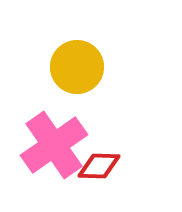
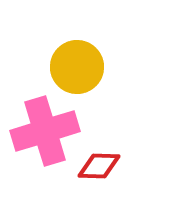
pink cross: moved 9 px left, 14 px up; rotated 18 degrees clockwise
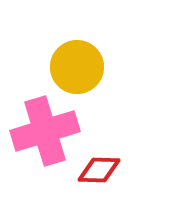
red diamond: moved 4 px down
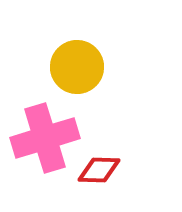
pink cross: moved 7 px down
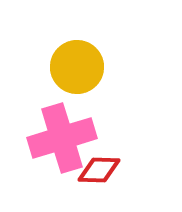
pink cross: moved 17 px right
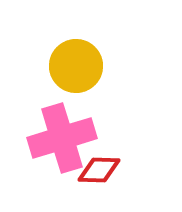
yellow circle: moved 1 px left, 1 px up
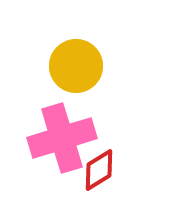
red diamond: rotated 33 degrees counterclockwise
